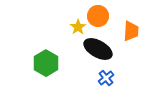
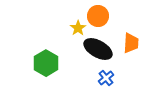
yellow star: moved 1 px down
orange trapezoid: moved 12 px down
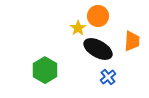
orange trapezoid: moved 1 px right, 2 px up
green hexagon: moved 1 px left, 7 px down
blue cross: moved 2 px right, 1 px up
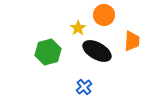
orange circle: moved 6 px right, 1 px up
black ellipse: moved 1 px left, 2 px down
green hexagon: moved 3 px right, 18 px up; rotated 15 degrees clockwise
blue cross: moved 24 px left, 10 px down
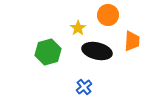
orange circle: moved 4 px right
black ellipse: rotated 16 degrees counterclockwise
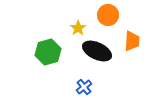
black ellipse: rotated 12 degrees clockwise
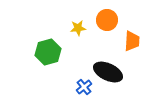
orange circle: moved 1 px left, 5 px down
yellow star: rotated 28 degrees clockwise
black ellipse: moved 11 px right, 21 px down
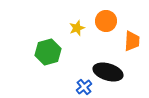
orange circle: moved 1 px left, 1 px down
yellow star: moved 1 px left; rotated 14 degrees counterclockwise
black ellipse: rotated 8 degrees counterclockwise
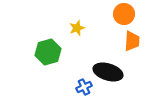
orange circle: moved 18 px right, 7 px up
blue cross: rotated 14 degrees clockwise
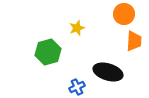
orange trapezoid: moved 2 px right
blue cross: moved 7 px left
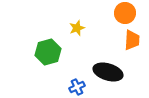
orange circle: moved 1 px right, 1 px up
orange trapezoid: moved 2 px left, 1 px up
